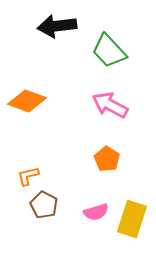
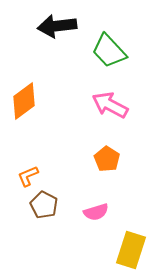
orange diamond: moved 3 px left; rotated 57 degrees counterclockwise
orange L-shape: rotated 10 degrees counterclockwise
yellow rectangle: moved 1 px left, 31 px down
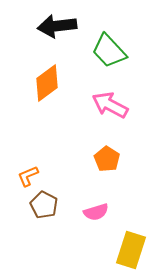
orange diamond: moved 23 px right, 18 px up
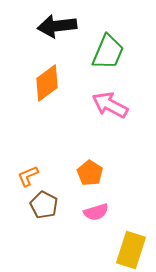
green trapezoid: moved 1 px left, 1 px down; rotated 114 degrees counterclockwise
orange pentagon: moved 17 px left, 14 px down
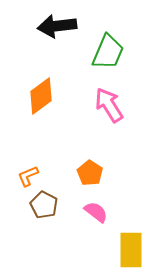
orange diamond: moved 6 px left, 13 px down
pink arrow: moved 1 px left; rotated 30 degrees clockwise
pink semicircle: rotated 125 degrees counterclockwise
yellow rectangle: rotated 18 degrees counterclockwise
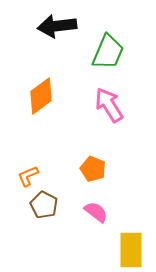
orange pentagon: moved 3 px right, 4 px up; rotated 10 degrees counterclockwise
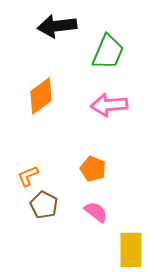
pink arrow: rotated 63 degrees counterclockwise
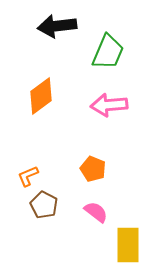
yellow rectangle: moved 3 px left, 5 px up
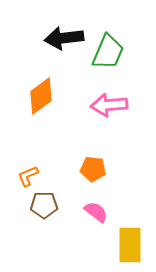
black arrow: moved 7 px right, 12 px down
orange pentagon: rotated 15 degrees counterclockwise
brown pentagon: rotated 28 degrees counterclockwise
yellow rectangle: moved 2 px right
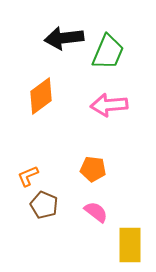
brown pentagon: rotated 24 degrees clockwise
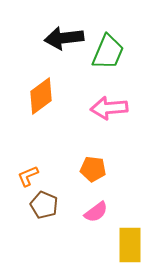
pink arrow: moved 3 px down
pink semicircle: rotated 105 degrees clockwise
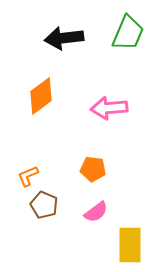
green trapezoid: moved 20 px right, 19 px up
